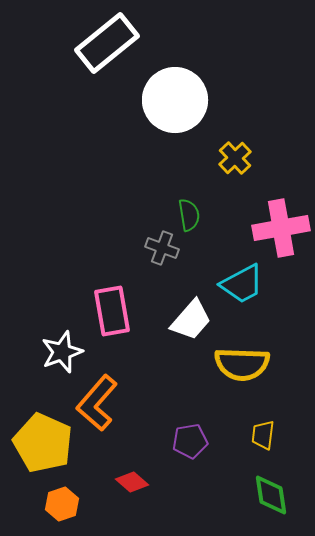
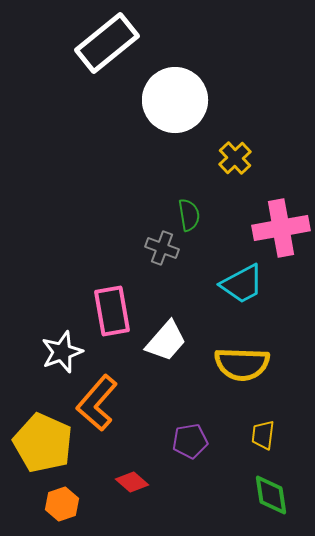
white trapezoid: moved 25 px left, 21 px down
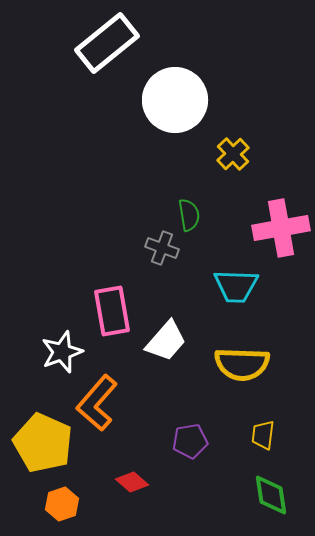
yellow cross: moved 2 px left, 4 px up
cyan trapezoid: moved 6 px left, 2 px down; rotated 30 degrees clockwise
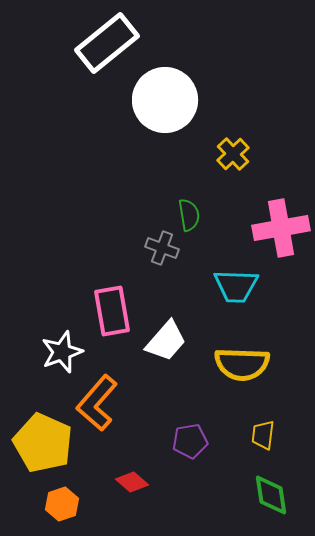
white circle: moved 10 px left
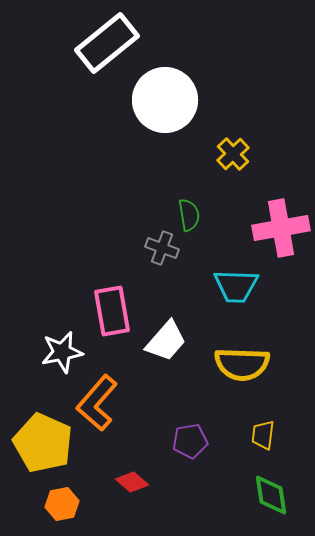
white star: rotated 9 degrees clockwise
orange hexagon: rotated 8 degrees clockwise
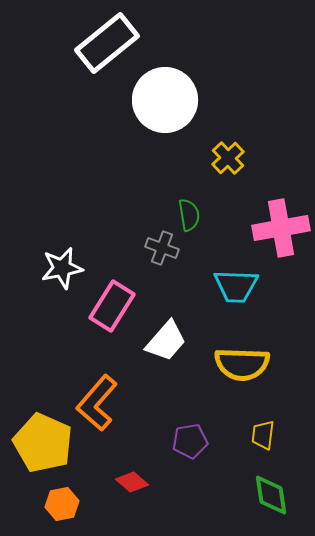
yellow cross: moved 5 px left, 4 px down
pink rectangle: moved 5 px up; rotated 42 degrees clockwise
white star: moved 84 px up
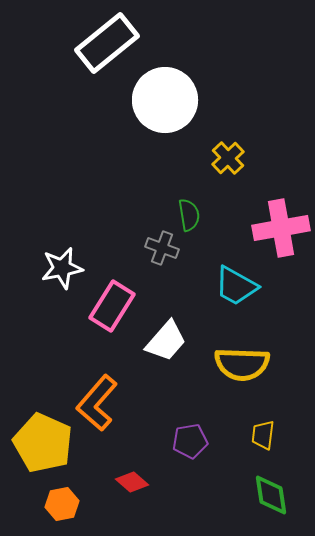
cyan trapezoid: rotated 27 degrees clockwise
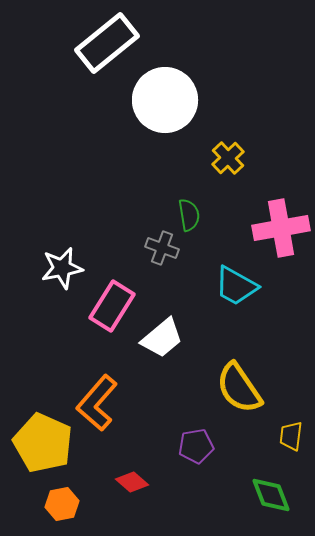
white trapezoid: moved 4 px left, 3 px up; rotated 9 degrees clockwise
yellow semicircle: moved 3 px left, 24 px down; rotated 54 degrees clockwise
yellow trapezoid: moved 28 px right, 1 px down
purple pentagon: moved 6 px right, 5 px down
green diamond: rotated 12 degrees counterclockwise
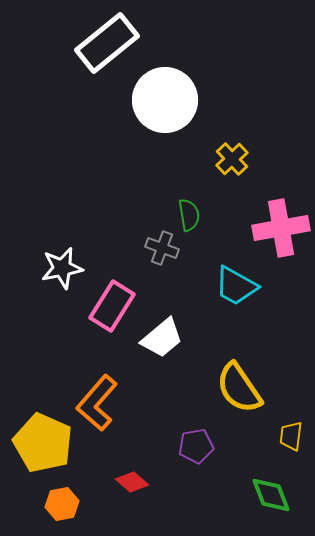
yellow cross: moved 4 px right, 1 px down
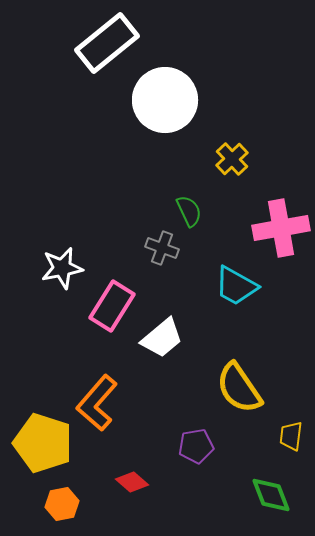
green semicircle: moved 4 px up; rotated 16 degrees counterclockwise
yellow pentagon: rotated 6 degrees counterclockwise
